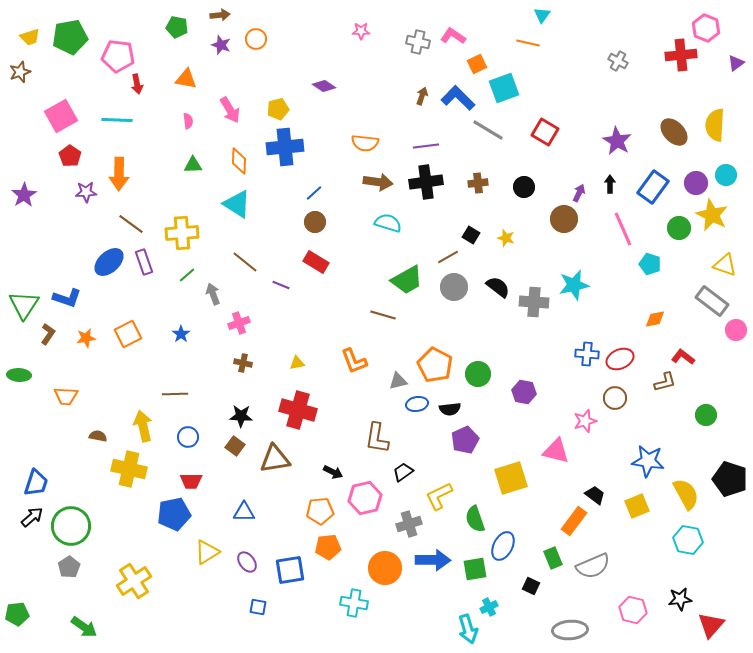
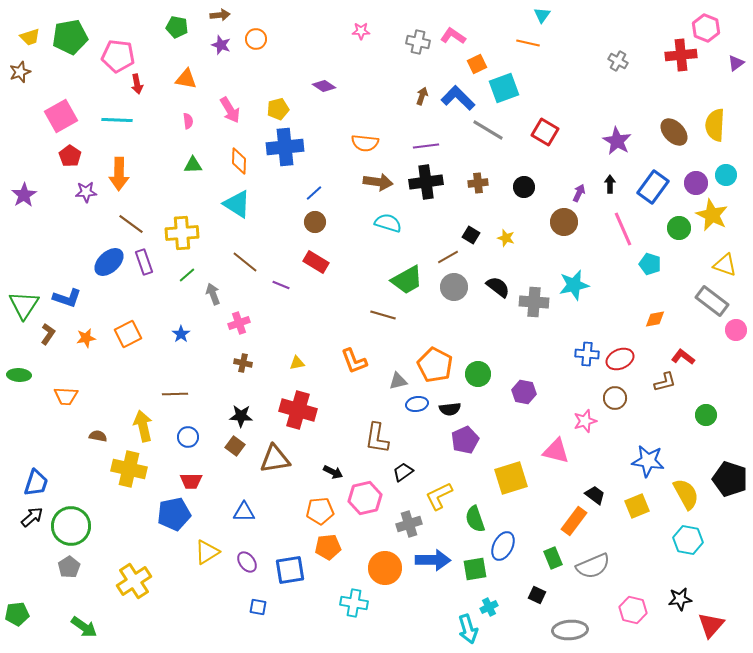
brown circle at (564, 219): moved 3 px down
black square at (531, 586): moved 6 px right, 9 px down
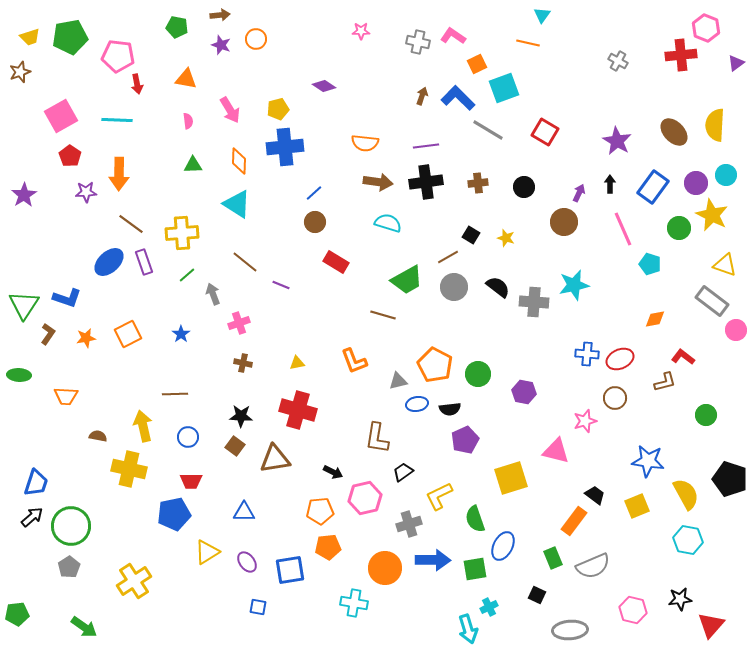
red rectangle at (316, 262): moved 20 px right
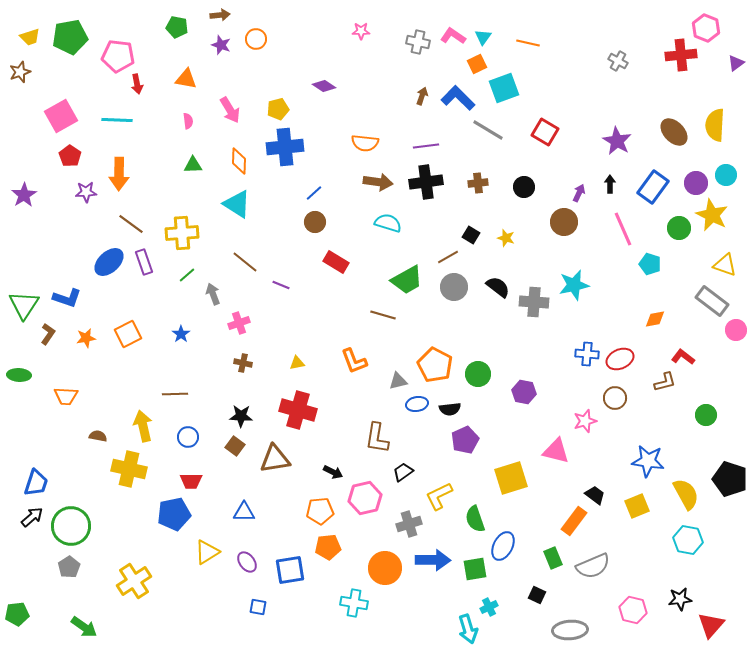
cyan triangle at (542, 15): moved 59 px left, 22 px down
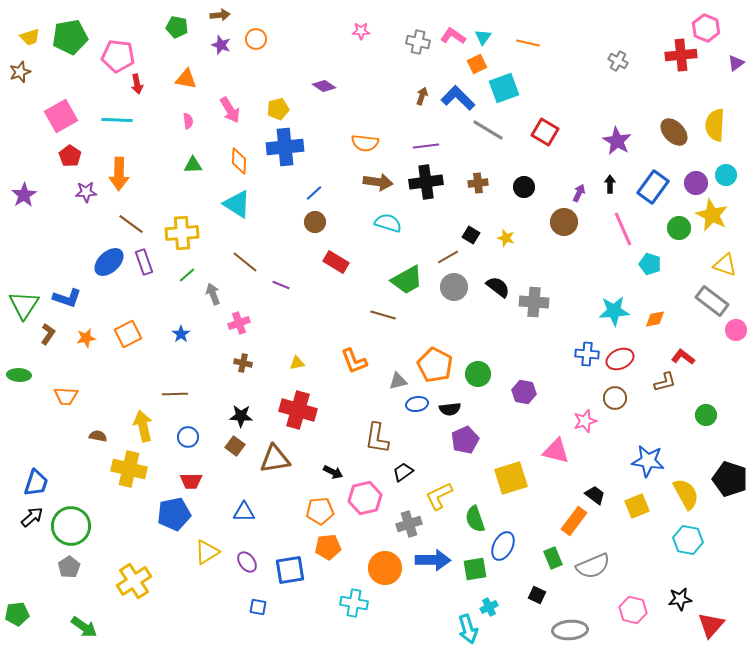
cyan star at (574, 285): moved 40 px right, 26 px down; rotated 8 degrees clockwise
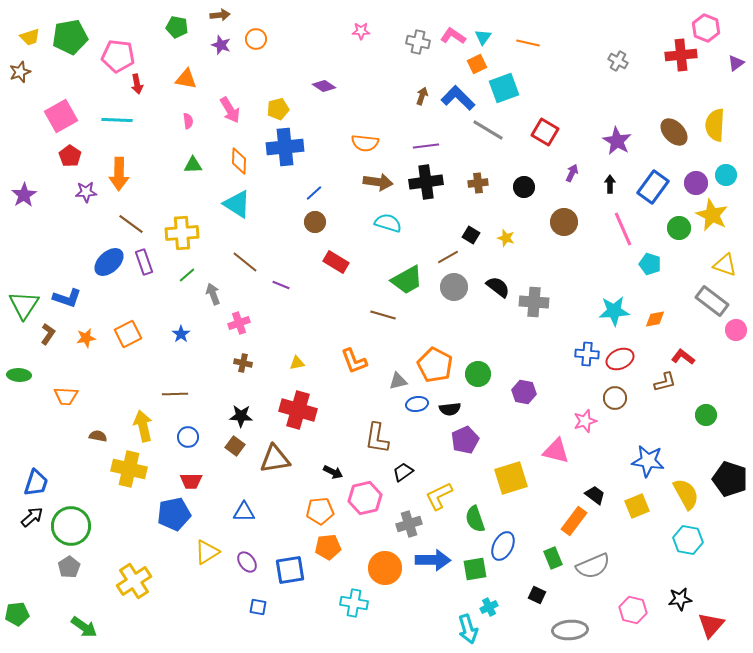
purple arrow at (579, 193): moved 7 px left, 20 px up
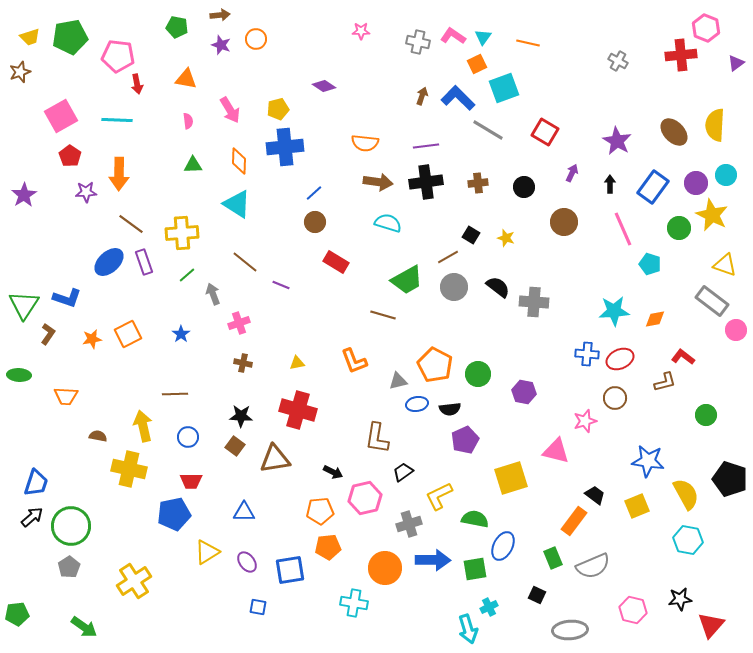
orange star at (86, 338): moved 6 px right, 1 px down
green semicircle at (475, 519): rotated 120 degrees clockwise
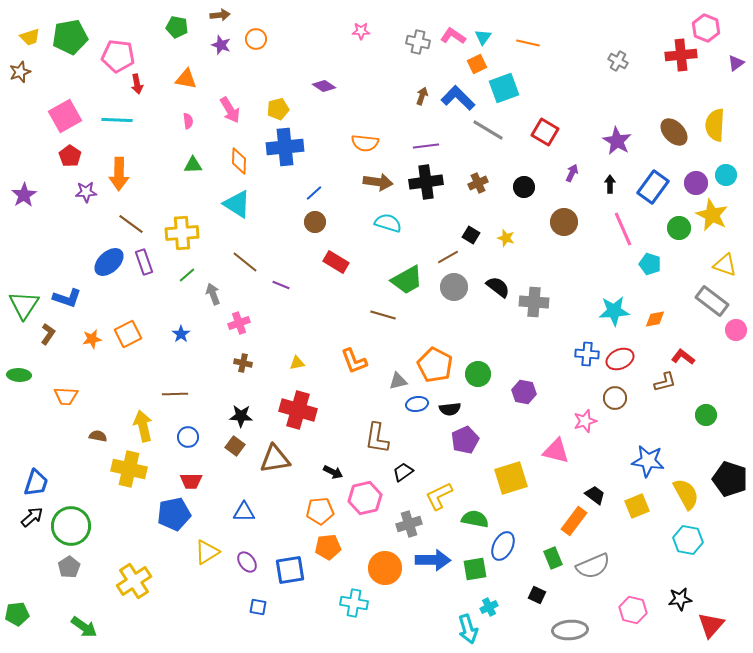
pink square at (61, 116): moved 4 px right
brown cross at (478, 183): rotated 18 degrees counterclockwise
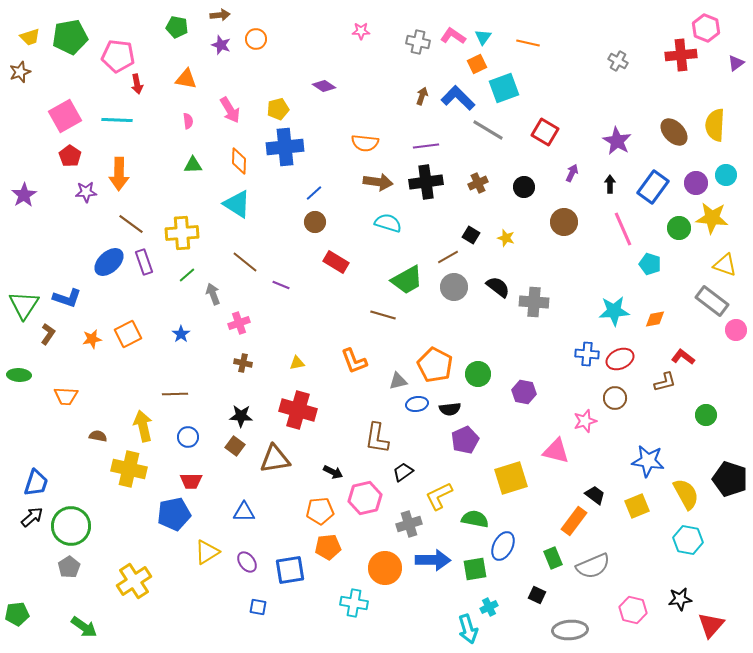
yellow star at (712, 215): moved 3 px down; rotated 20 degrees counterclockwise
